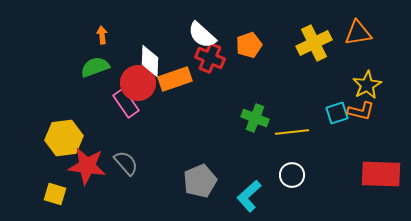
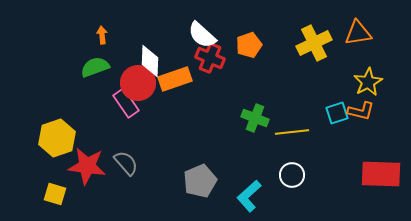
yellow star: moved 1 px right, 3 px up
yellow hexagon: moved 7 px left; rotated 12 degrees counterclockwise
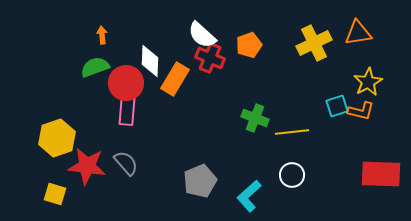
orange rectangle: rotated 40 degrees counterclockwise
red circle: moved 12 px left
pink rectangle: moved 1 px right, 8 px down; rotated 40 degrees clockwise
cyan square: moved 7 px up
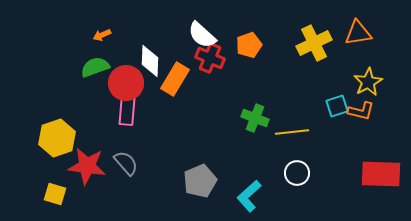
orange arrow: rotated 108 degrees counterclockwise
white circle: moved 5 px right, 2 px up
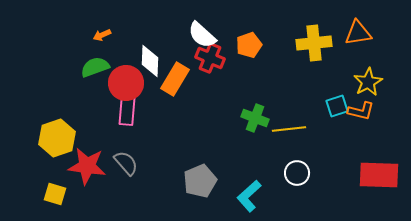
yellow cross: rotated 20 degrees clockwise
yellow line: moved 3 px left, 3 px up
red rectangle: moved 2 px left, 1 px down
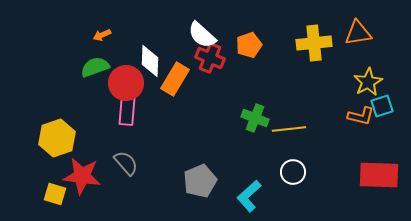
cyan square: moved 45 px right
orange L-shape: moved 5 px down
red star: moved 5 px left, 10 px down
white circle: moved 4 px left, 1 px up
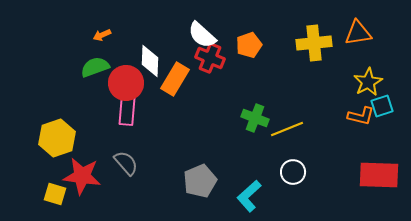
yellow line: moved 2 px left; rotated 16 degrees counterclockwise
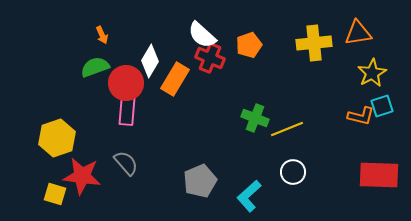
orange arrow: rotated 90 degrees counterclockwise
white diamond: rotated 28 degrees clockwise
yellow star: moved 4 px right, 9 px up
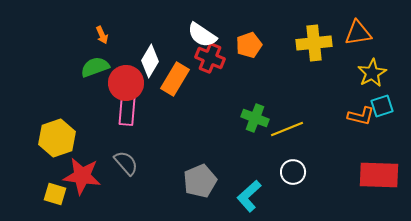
white semicircle: rotated 8 degrees counterclockwise
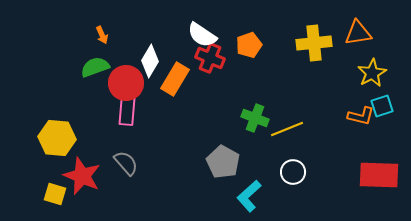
yellow hexagon: rotated 24 degrees clockwise
red star: rotated 15 degrees clockwise
gray pentagon: moved 23 px right, 19 px up; rotated 20 degrees counterclockwise
